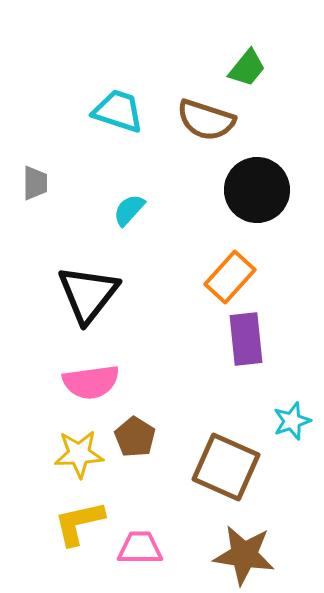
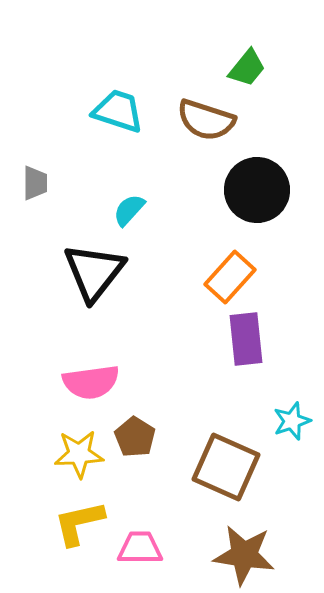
black triangle: moved 6 px right, 22 px up
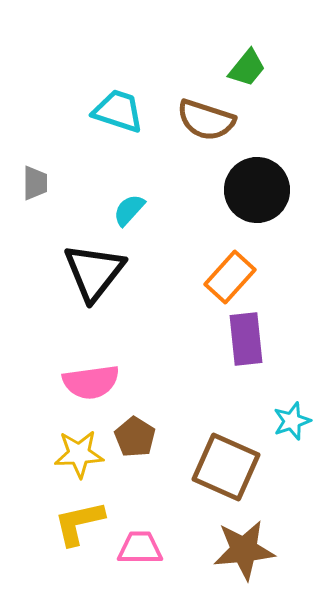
brown star: moved 5 px up; rotated 14 degrees counterclockwise
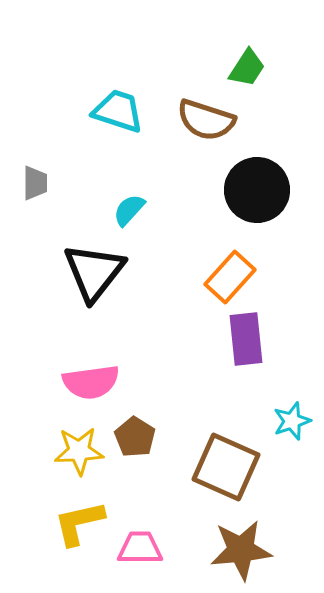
green trapezoid: rotated 6 degrees counterclockwise
yellow star: moved 3 px up
brown star: moved 3 px left
